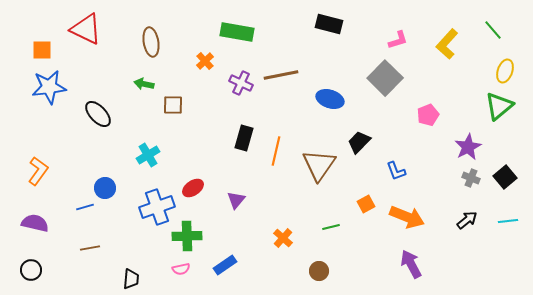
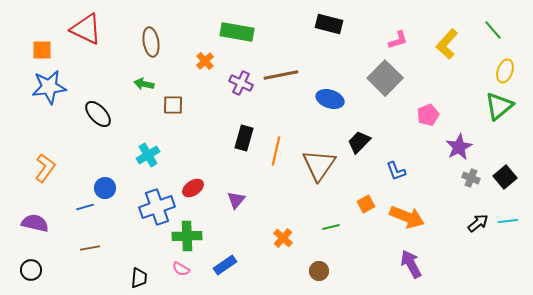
purple star at (468, 147): moved 9 px left
orange L-shape at (38, 171): moved 7 px right, 3 px up
black arrow at (467, 220): moved 11 px right, 3 px down
pink semicircle at (181, 269): rotated 42 degrees clockwise
black trapezoid at (131, 279): moved 8 px right, 1 px up
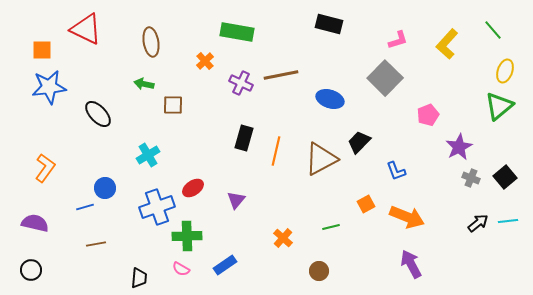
brown triangle at (319, 165): moved 2 px right, 6 px up; rotated 27 degrees clockwise
brown line at (90, 248): moved 6 px right, 4 px up
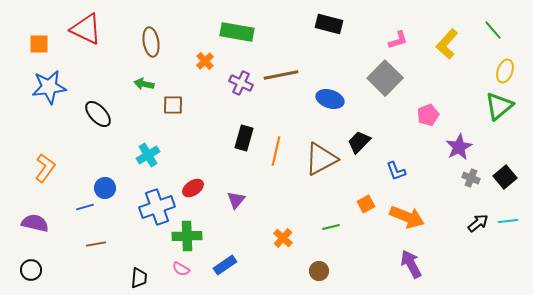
orange square at (42, 50): moved 3 px left, 6 px up
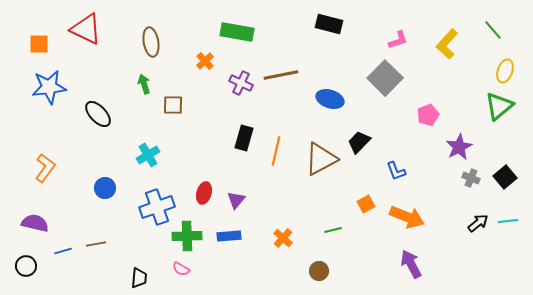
green arrow at (144, 84): rotated 60 degrees clockwise
red ellipse at (193, 188): moved 11 px right, 5 px down; rotated 40 degrees counterclockwise
blue line at (85, 207): moved 22 px left, 44 px down
green line at (331, 227): moved 2 px right, 3 px down
blue rectangle at (225, 265): moved 4 px right, 29 px up; rotated 30 degrees clockwise
black circle at (31, 270): moved 5 px left, 4 px up
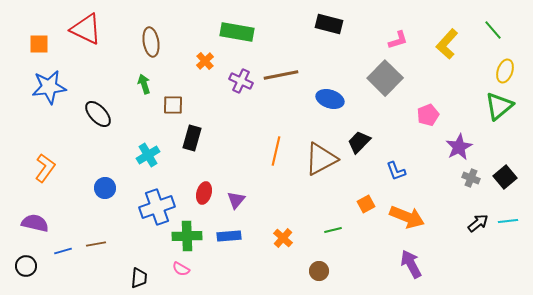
purple cross at (241, 83): moved 2 px up
black rectangle at (244, 138): moved 52 px left
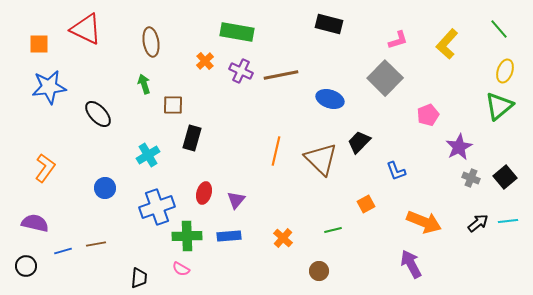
green line at (493, 30): moved 6 px right, 1 px up
purple cross at (241, 81): moved 10 px up
brown triangle at (321, 159): rotated 48 degrees counterclockwise
orange arrow at (407, 217): moved 17 px right, 5 px down
